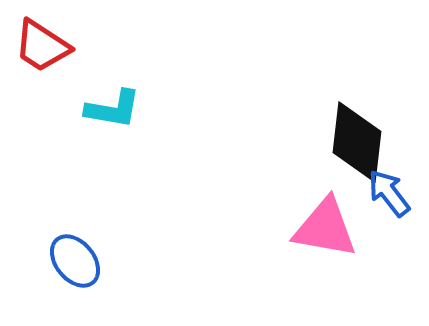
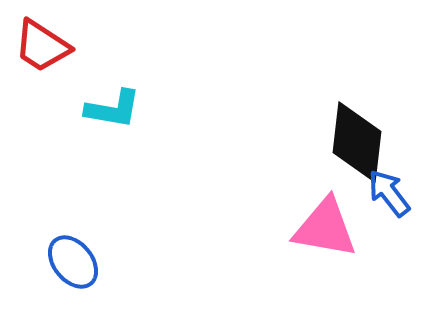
blue ellipse: moved 2 px left, 1 px down
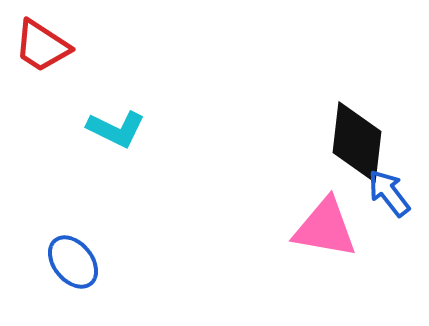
cyan L-shape: moved 3 px right, 20 px down; rotated 16 degrees clockwise
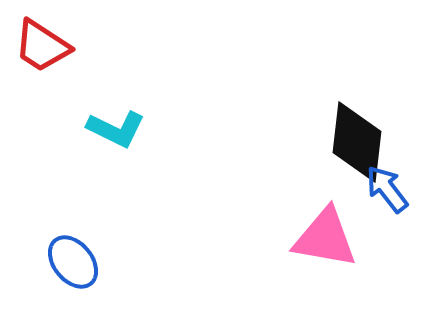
blue arrow: moved 2 px left, 4 px up
pink triangle: moved 10 px down
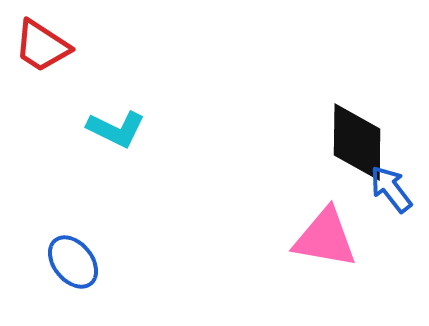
black diamond: rotated 6 degrees counterclockwise
blue arrow: moved 4 px right
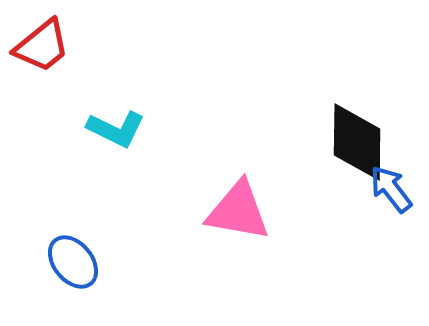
red trapezoid: rotated 72 degrees counterclockwise
pink triangle: moved 87 px left, 27 px up
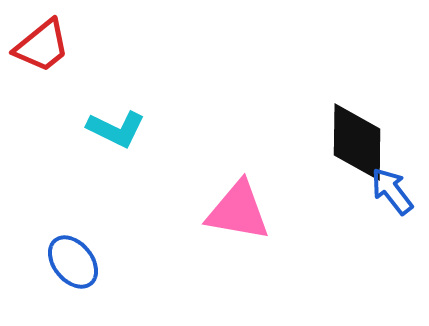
blue arrow: moved 1 px right, 2 px down
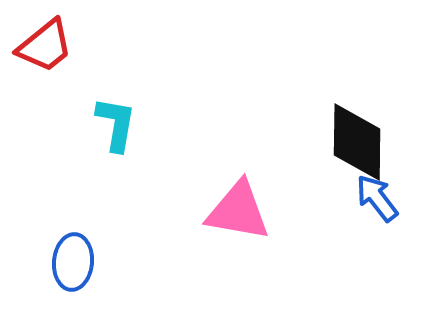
red trapezoid: moved 3 px right
cyan L-shape: moved 5 px up; rotated 106 degrees counterclockwise
blue arrow: moved 15 px left, 7 px down
blue ellipse: rotated 44 degrees clockwise
